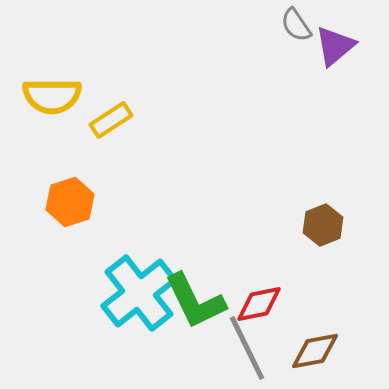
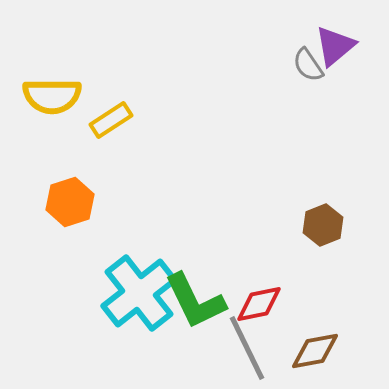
gray semicircle: moved 12 px right, 40 px down
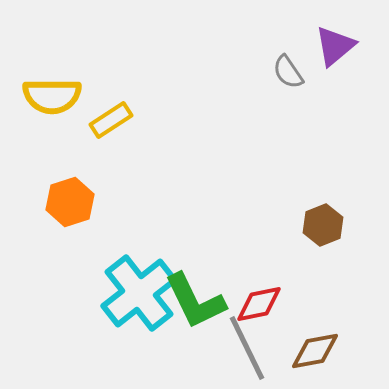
gray semicircle: moved 20 px left, 7 px down
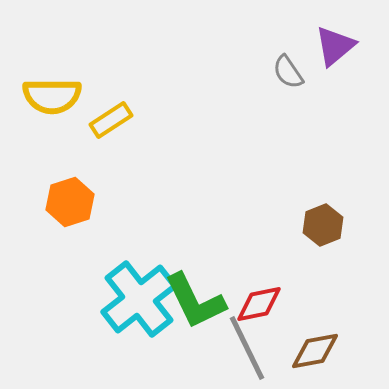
cyan cross: moved 6 px down
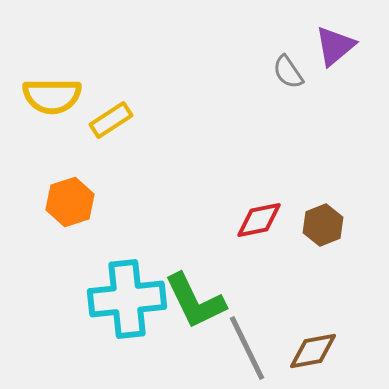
cyan cross: moved 12 px left; rotated 32 degrees clockwise
red diamond: moved 84 px up
brown diamond: moved 2 px left
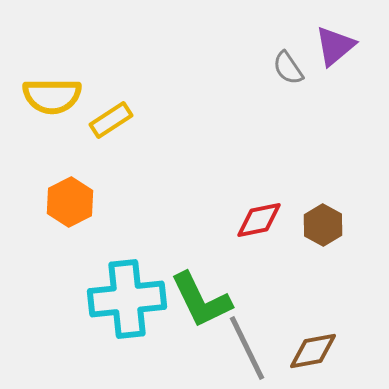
gray semicircle: moved 4 px up
orange hexagon: rotated 9 degrees counterclockwise
brown hexagon: rotated 9 degrees counterclockwise
green L-shape: moved 6 px right, 1 px up
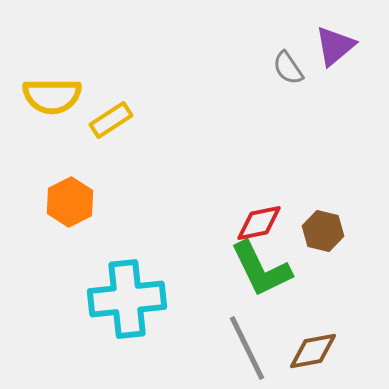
red diamond: moved 3 px down
brown hexagon: moved 6 px down; rotated 15 degrees counterclockwise
green L-shape: moved 60 px right, 31 px up
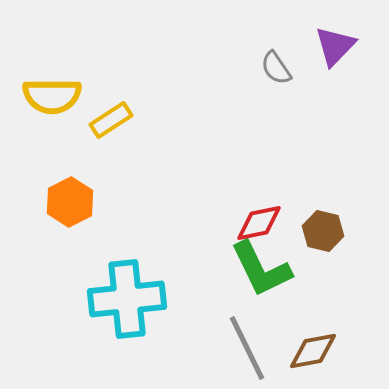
purple triangle: rotated 6 degrees counterclockwise
gray semicircle: moved 12 px left
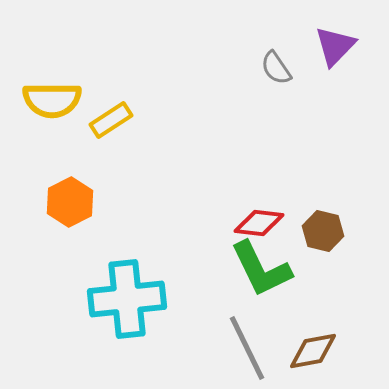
yellow semicircle: moved 4 px down
red diamond: rotated 18 degrees clockwise
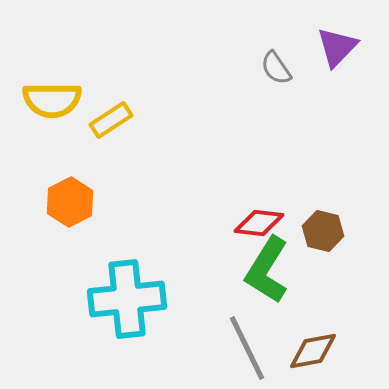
purple triangle: moved 2 px right, 1 px down
green L-shape: moved 6 px right, 1 px down; rotated 58 degrees clockwise
